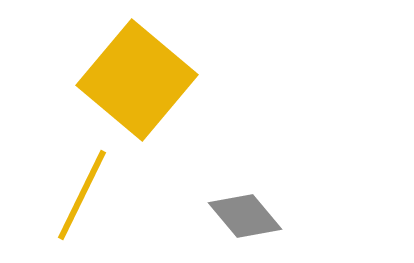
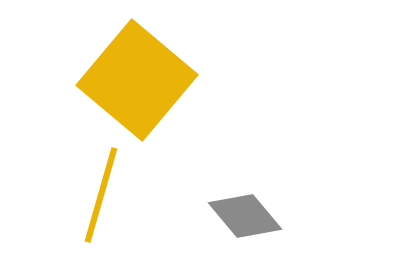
yellow line: moved 19 px right; rotated 10 degrees counterclockwise
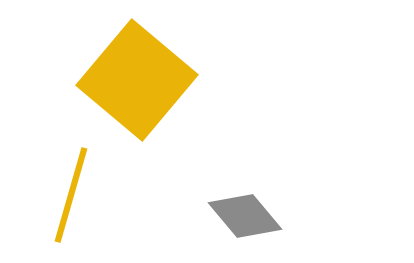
yellow line: moved 30 px left
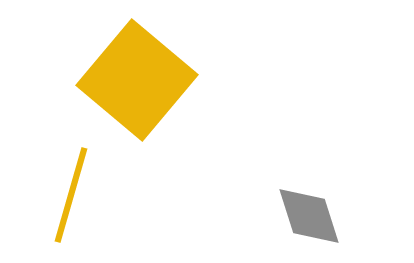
gray diamond: moved 64 px right; rotated 22 degrees clockwise
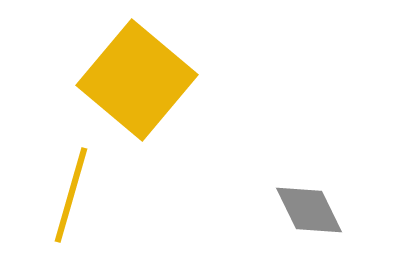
gray diamond: moved 6 px up; rotated 8 degrees counterclockwise
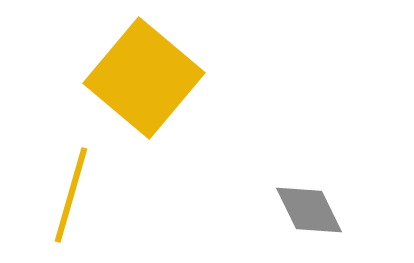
yellow square: moved 7 px right, 2 px up
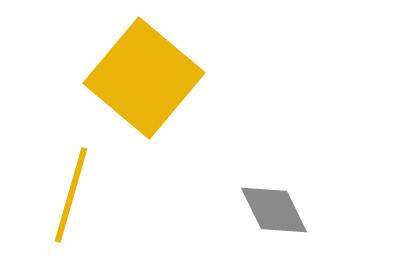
gray diamond: moved 35 px left
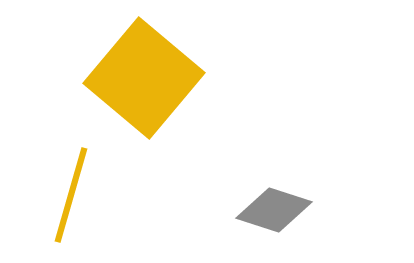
gray diamond: rotated 46 degrees counterclockwise
